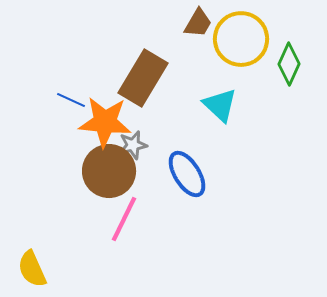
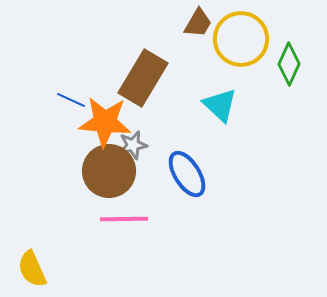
pink line: rotated 63 degrees clockwise
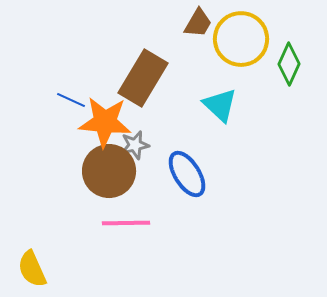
gray star: moved 2 px right
pink line: moved 2 px right, 4 px down
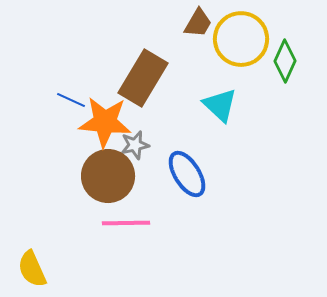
green diamond: moved 4 px left, 3 px up
brown circle: moved 1 px left, 5 px down
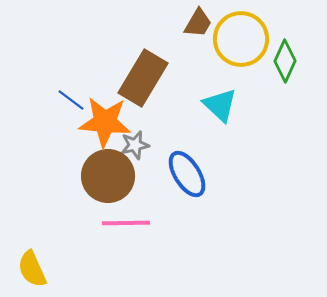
blue line: rotated 12 degrees clockwise
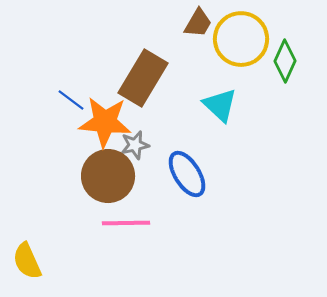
yellow semicircle: moved 5 px left, 8 px up
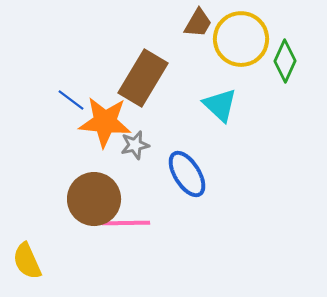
brown circle: moved 14 px left, 23 px down
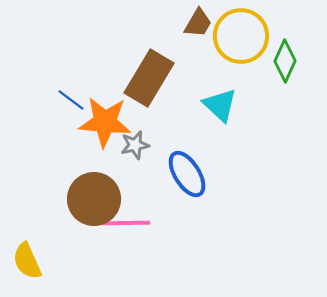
yellow circle: moved 3 px up
brown rectangle: moved 6 px right
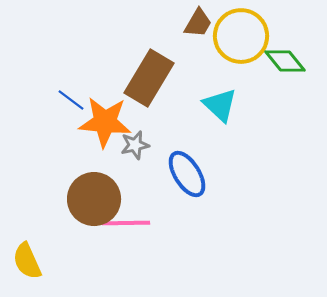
green diamond: rotated 63 degrees counterclockwise
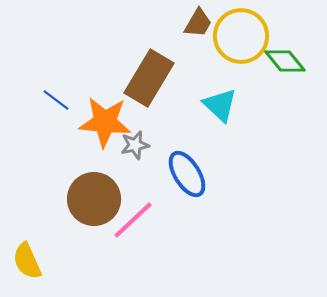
blue line: moved 15 px left
pink line: moved 7 px right, 3 px up; rotated 42 degrees counterclockwise
